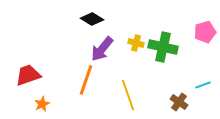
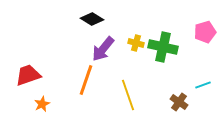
purple arrow: moved 1 px right
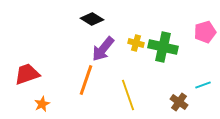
red trapezoid: moved 1 px left, 1 px up
